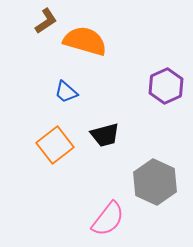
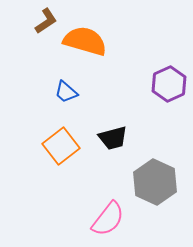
purple hexagon: moved 3 px right, 2 px up
black trapezoid: moved 8 px right, 3 px down
orange square: moved 6 px right, 1 px down
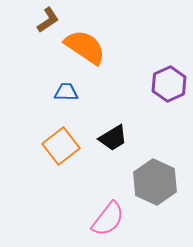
brown L-shape: moved 2 px right, 1 px up
orange semicircle: moved 6 px down; rotated 18 degrees clockwise
blue trapezoid: rotated 140 degrees clockwise
black trapezoid: rotated 16 degrees counterclockwise
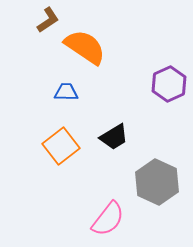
black trapezoid: moved 1 px right, 1 px up
gray hexagon: moved 2 px right
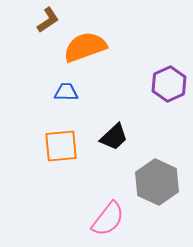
orange semicircle: rotated 54 degrees counterclockwise
black trapezoid: rotated 12 degrees counterclockwise
orange square: rotated 33 degrees clockwise
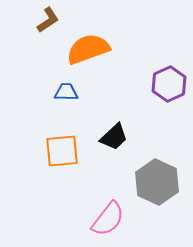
orange semicircle: moved 3 px right, 2 px down
orange square: moved 1 px right, 5 px down
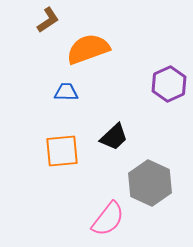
gray hexagon: moved 7 px left, 1 px down
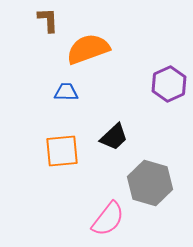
brown L-shape: rotated 60 degrees counterclockwise
gray hexagon: rotated 9 degrees counterclockwise
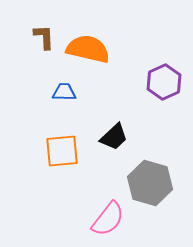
brown L-shape: moved 4 px left, 17 px down
orange semicircle: rotated 33 degrees clockwise
purple hexagon: moved 5 px left, 2 px up
blue trapezoid: moved 2 px left
